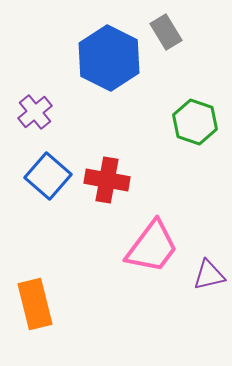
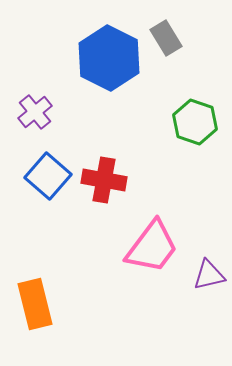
gray rectangle: moved 6 px down
red cross: moved 3 px left
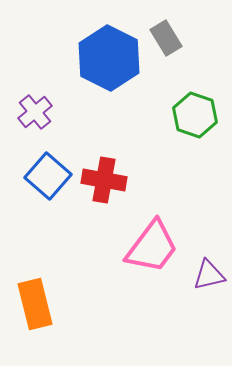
green hexagon: moved 7 px up
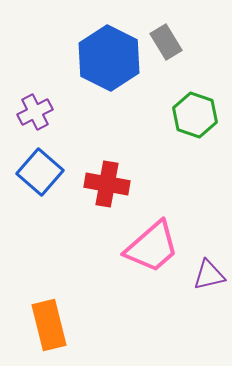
gray rectangle: moved 4 px down
purple cross: rotated 12 degrees clockwise
blue square: moved 8 px left, 4 px up
red cross: moved 3 px right, 4 px down
pink trapezoid: rotated 12 degrees clockwise
orange rectangle: moved 14 px right, 21 px down
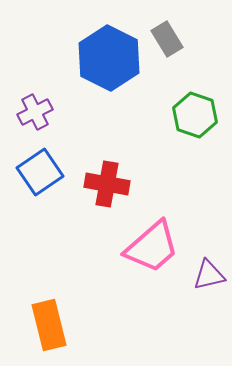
gray rectangle: moved 1 px right, 3 px up
blue square: rotated 15 degrees clockwise
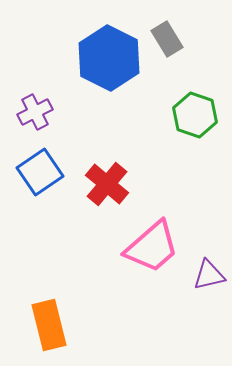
red cross: rotated 30 degrees clockwise
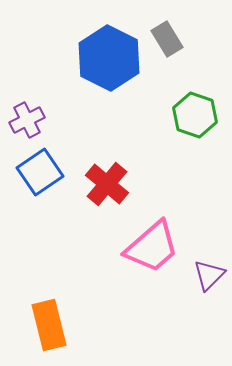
purple cross: moved 8 px left, 8 px down
purple triangle: rotated 32 degrees counterclockwise
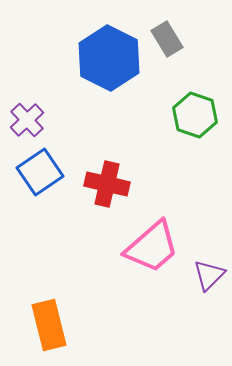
purple cross: rotated 16 degrees counterclockwise
red cross: rotated 27 degrees counterclockwise
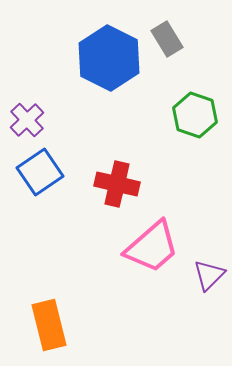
red cross: moved 10 px right
